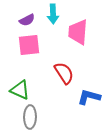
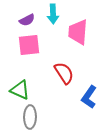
blue L-shape: rotated 70 degrees counterclockwise
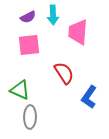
cyan arrow: moved 1 px down
purple semicircle: moved 1 px right, 3 px up
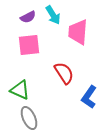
cyan arrow: rotated 30 degrees counterclockwise
gray ellipse: moved 1 px left, 1 px down; rotated 25 degrees counterclockwise
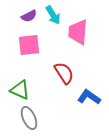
purple semicircle: moved 1 px right, 1 px up
blue L-shape: rotated 90 degrees clockwise
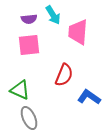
purple semicircle: moved 3 px down; rotated 21 degrees clockwise
red semicircle: moved 2 px down; rotated 55 degrees clockwise
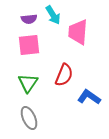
green triangle: moved 8 px right, 7 px up; rotated 40 degrees clockwise
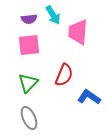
green triangle: rotated 10 degrees clockwise
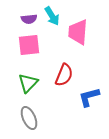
cyan arrow: moved 1 px left, 1 px down
blue L-shape: rotated 50 degrees counterclockwise
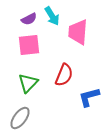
purple semicircle: rotated 21 degrees counterclockwise
gray ellipse: moved 9 px left; rotated 60 degrees clockwise
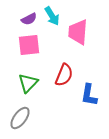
blue L-shape: moved 2 px up; rotated 65 degrees counterclockwise
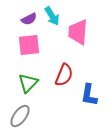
gray ellipse: moved 2 px up
